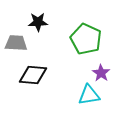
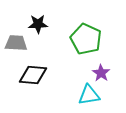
black star: moved 2 px down
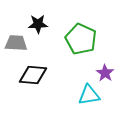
green pentagon: moved 5 px left
purple star: moved 4 px right
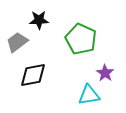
black star: moved 1 px right, 4 px up
gray trapezoid: moved 1 px right, 1 px up; rotated 40 degrees counterclockwise
black diamond: rotated 16 degrees counterclockwise
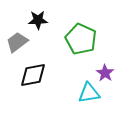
black star: moved 1 px left
cyan triangle: moved 2 px up
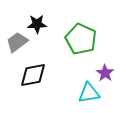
black star: moved 1 px left, 4 px down
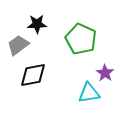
gray trapezoid: moved 1 px right, 3 px down
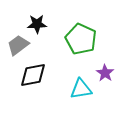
cyan triangle: moved 8 px left, 4 px up
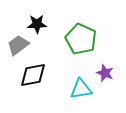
purple star: rotated 12 degrees counterclockwise
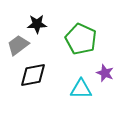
cyan triangle: rotated 10 degrees clockwise
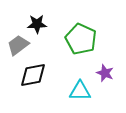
cyan triangle: moved 1 px left, 2 px down
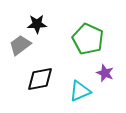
green pentagon: moved 7 px right
gray trapezoid: moved 2 px right
black diamond: moved 7 px right, 4 px down
cyan triangle: rotated 25 degrees counterclockwise
